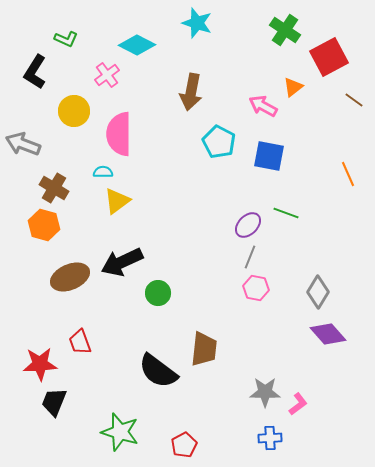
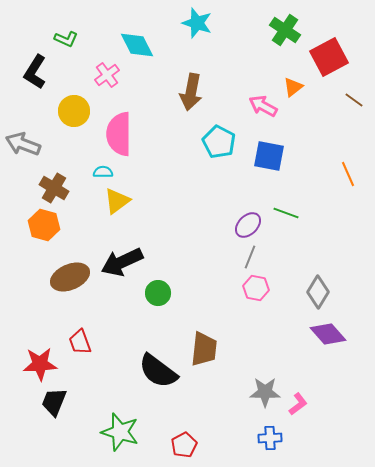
cyan diamond: rotated 36 degrees clockwise
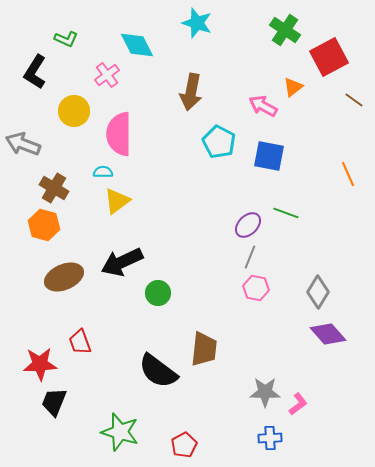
brown ellipse: moved 6 px left
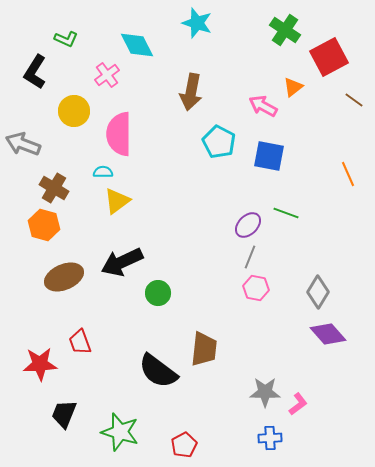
black trapezoid: moved 10 px right, 12 px down
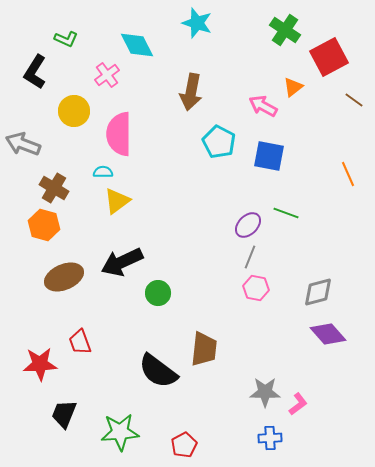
gray diamond: rotated 44 degrees clockwise
green star: rotated 21 degrees counterclockwise
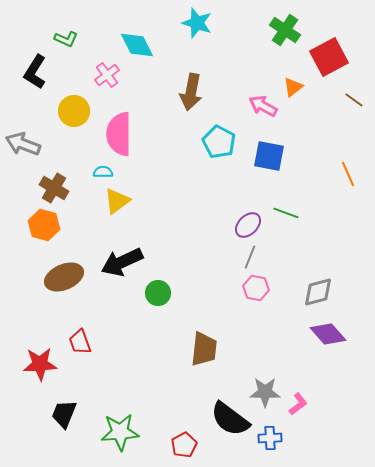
black semicircle: moved 72 px right, 48 px down
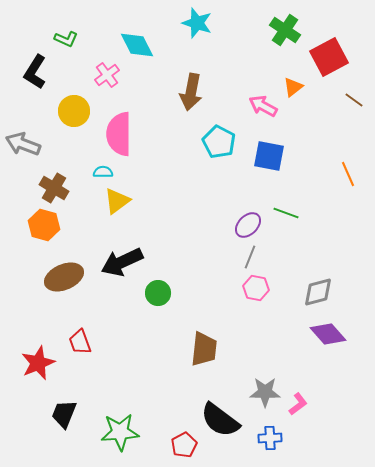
red star: moved 2 px left, 1 px up; rotated 20 degrees counterclockwise
black semicircle: moved 10 px left, 1 px down
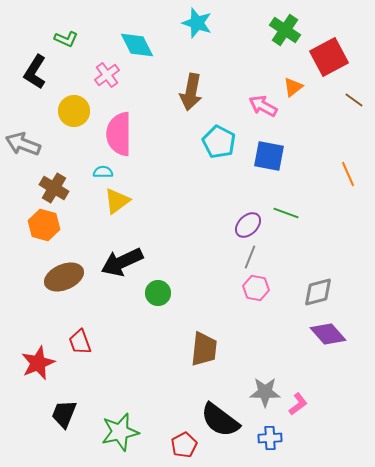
green star: rotated 9 degrees counterclockwise
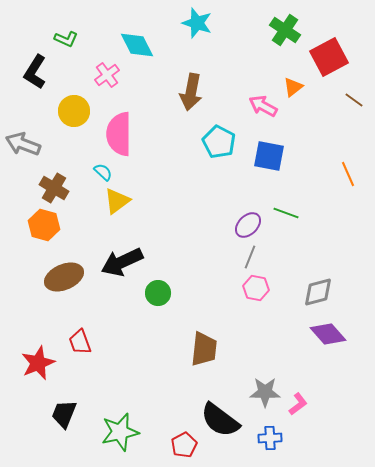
cyan semicircle: rotated 42 degrees clockwise
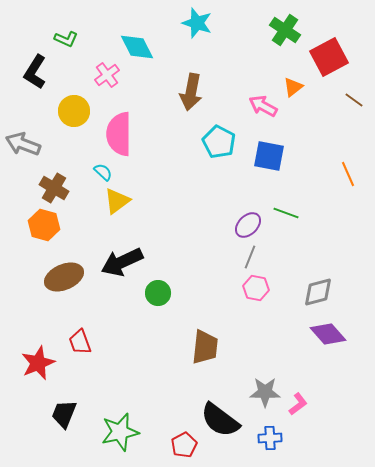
cyan diamond: moved 2 px down
brown trapezoid: moved 1 px right, 2 px up
